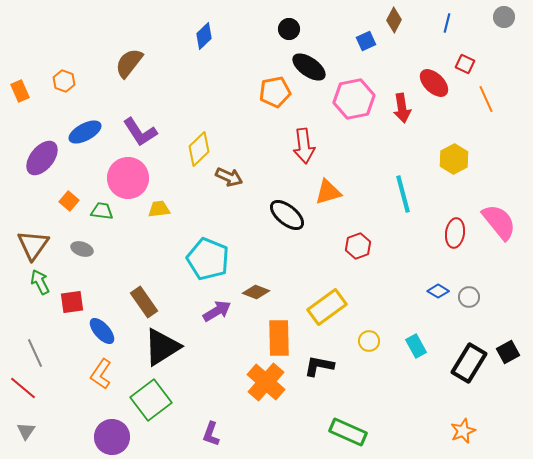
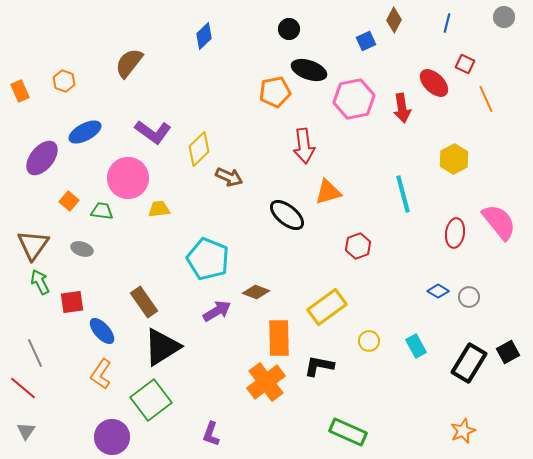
black ellipse at (309, 67): moved 3 px down; rotated 16 degrees counterclockwise
purple L-shape at (140, 132): moved 13 px right; rotated 21 degrees counterclockwise
orange cross at (266, 382): rotated 12 degrees clockwise
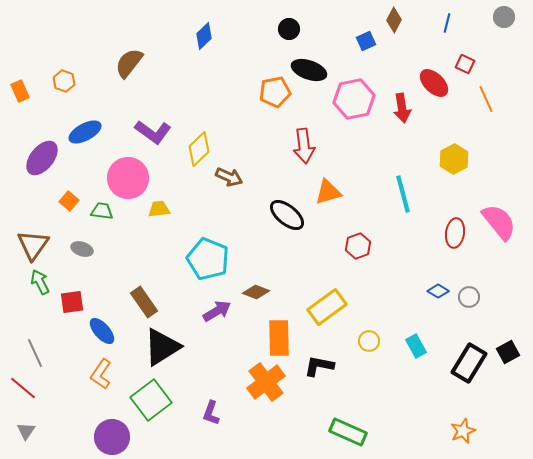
purple L-shape at (211, 434): moved 21 px up
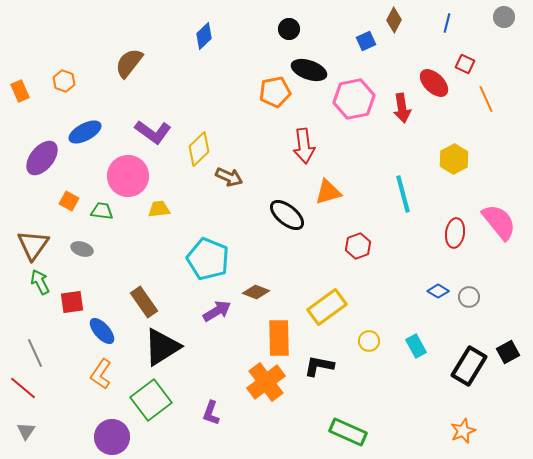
pink circle at (128, 178): moved 2 px up
orange square at (69, 201): rotated 12 degrees counterclockwise
black rectangle at (469, 363): moved 3 px down
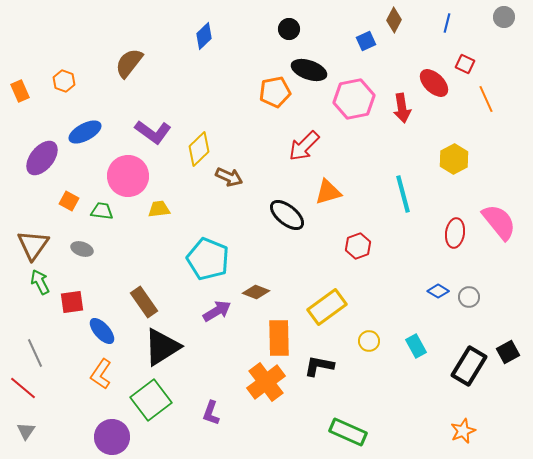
red arrow at (304, 146): rotated 52 degrees clockwise
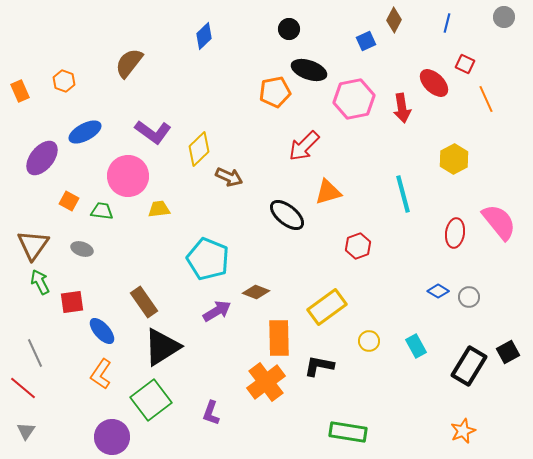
green rectangle at (348, 432): rotated 15 degrees counterclockwise
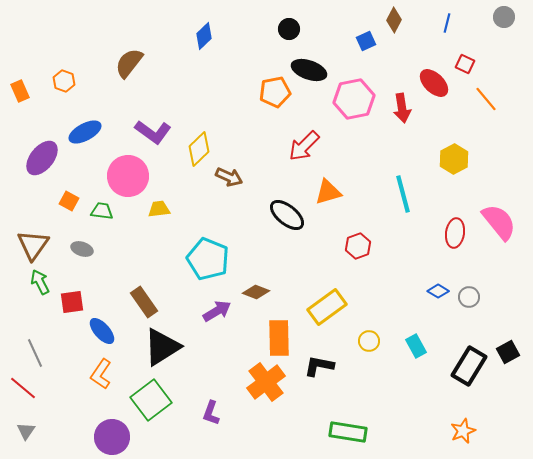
orange line at (486, 99): rotated 16 degrees counterclockwise
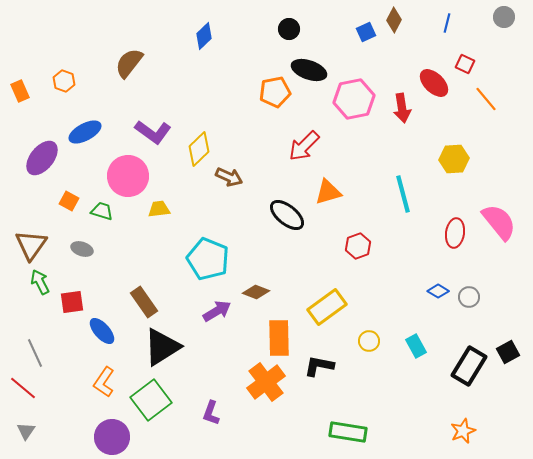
blue square at (366, 41): moved 9 px up
yellow hexagon at (454, 159): rotated 24 degrees clockwise
green trapezoid at (102, 211): rotated 10 degrees clockwise
brown triangle at (33, 245): moved 2 px left
orange L-shape at (101, 374): moved 3 px right, 8 px down
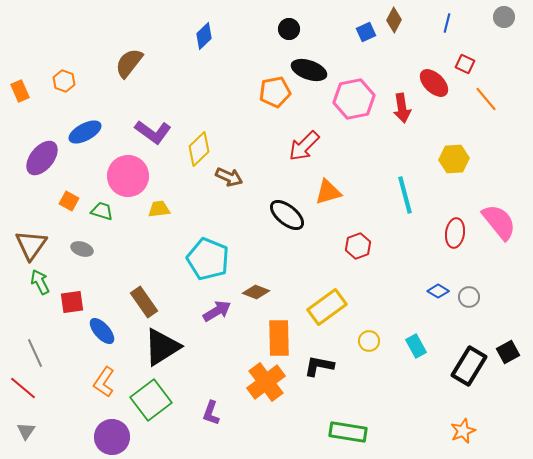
cyan line at (403, 194): moved 2 px right, 1 px down
